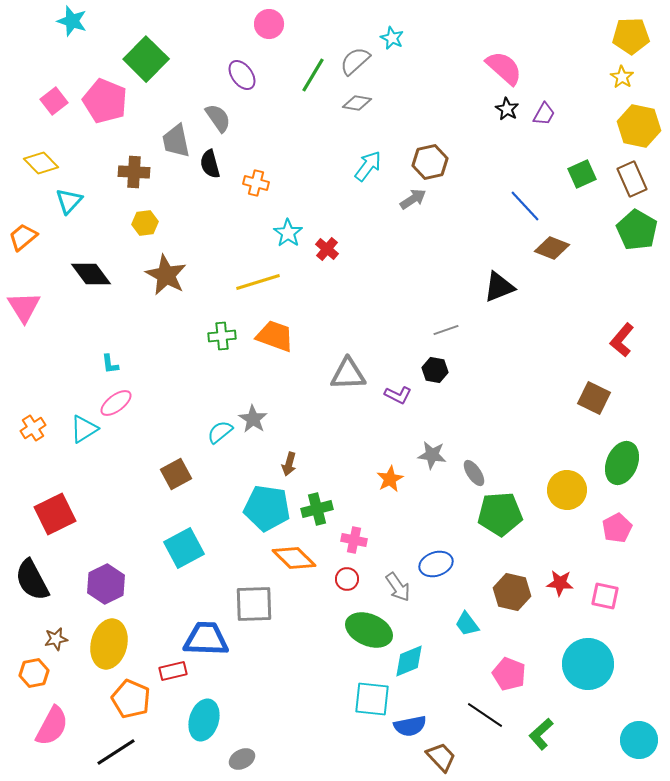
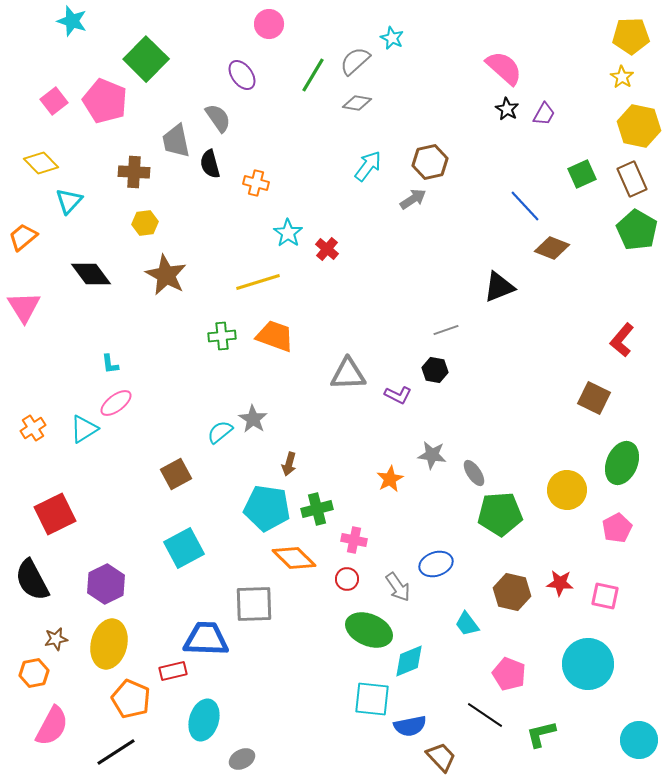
green L-shape at (541, 734): rotated 28 degrees clockwise
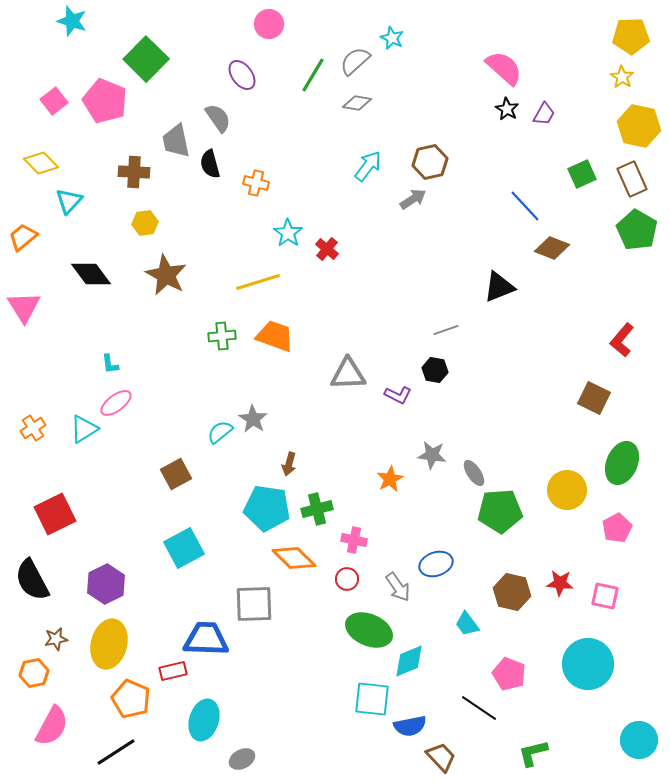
green pentagon at (500, 514): moved 3 px up
black line at (485, 715): moved 6 px left, 7 px up
green L-shape at (541, 734): moved 8 px left, 19 px down
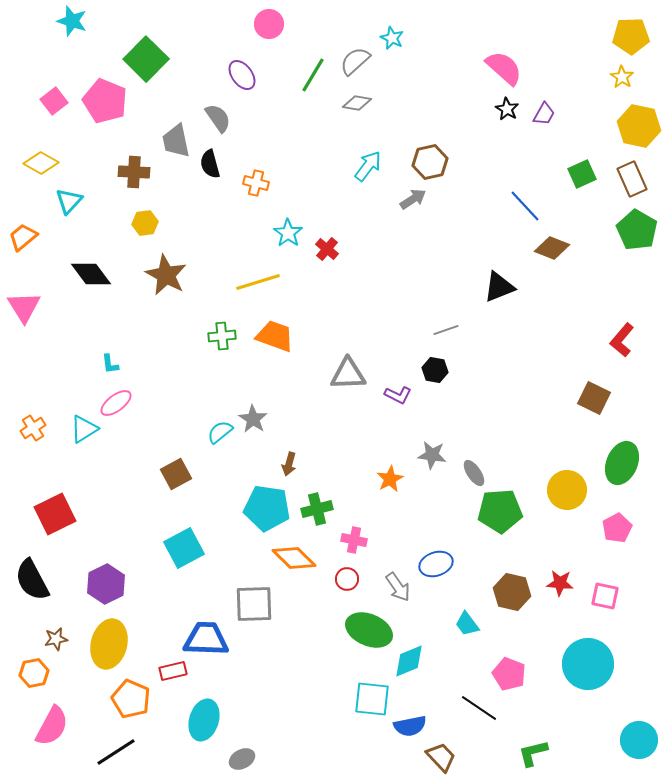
yellow diamond at (41, 163): rotated 16 degrees counterclockwise
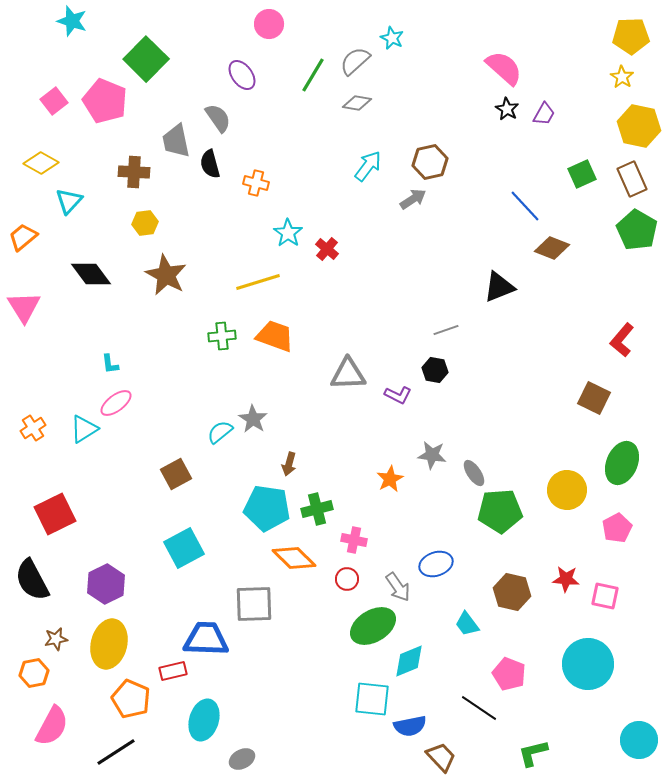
red star at (560, 583): moved 6 px right, 4 px up
green ellipse at (369, 630): moved 4 px right, 4 px up; rotated 54 degrees counterclockwise
